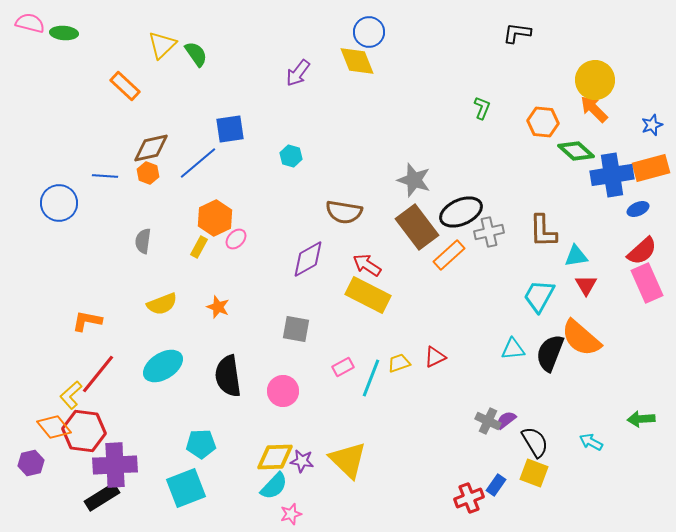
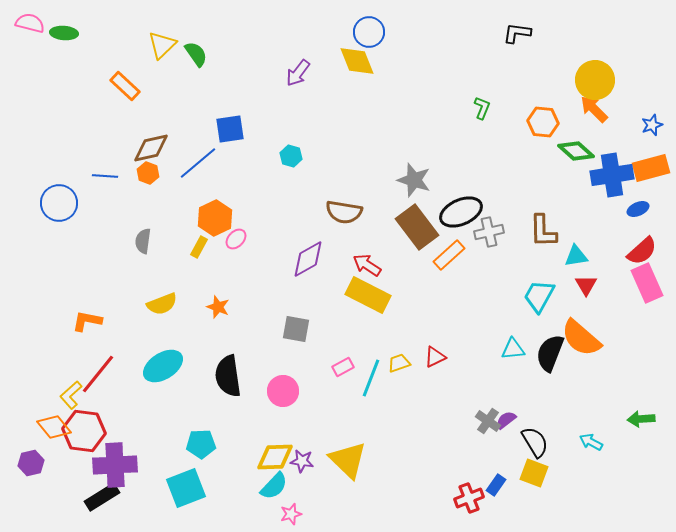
gray cross at (488, 421): rotated 10 degrees clockwise
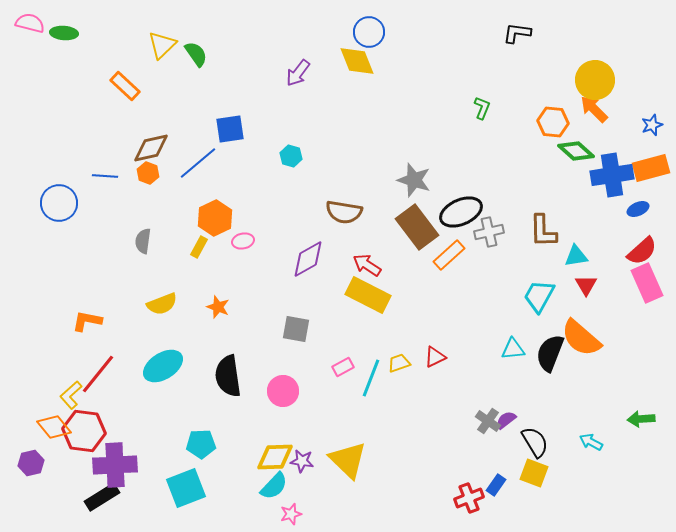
orange hexagon at (543, 122): moved 10 px right
pink ellipse at (236, 239): moved 7 px right, 2 px down; rotated 35 degrees clockwise
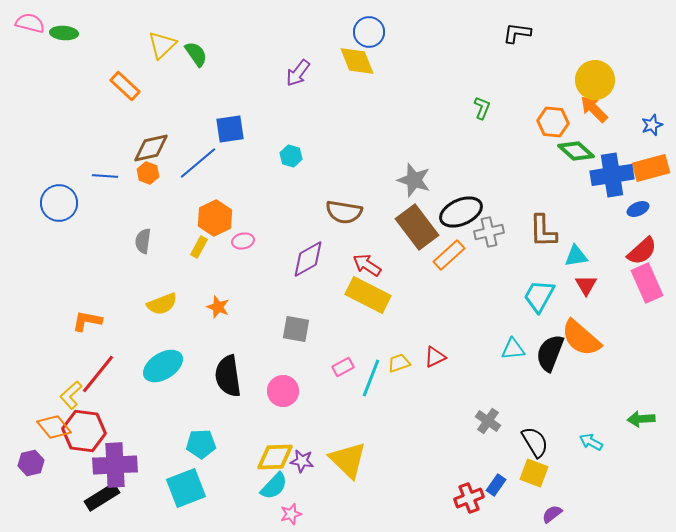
purple semicircle at (506, 420): moved 46 px right, 94 px down
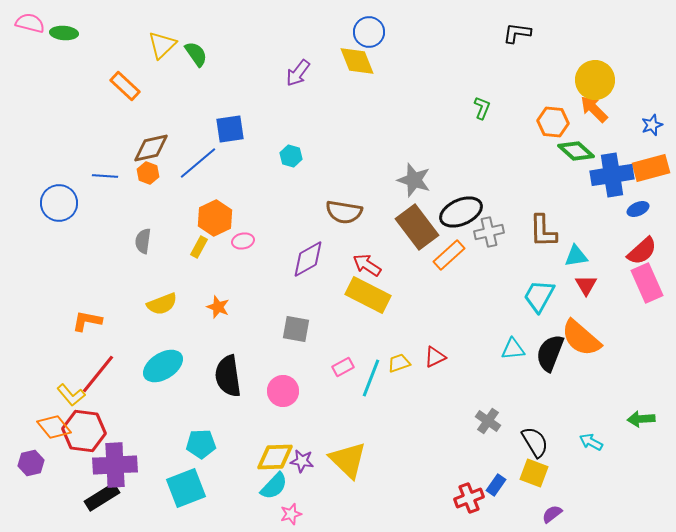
yellow L-shape at (71, 395): rotated 88 degrees counterclockwise
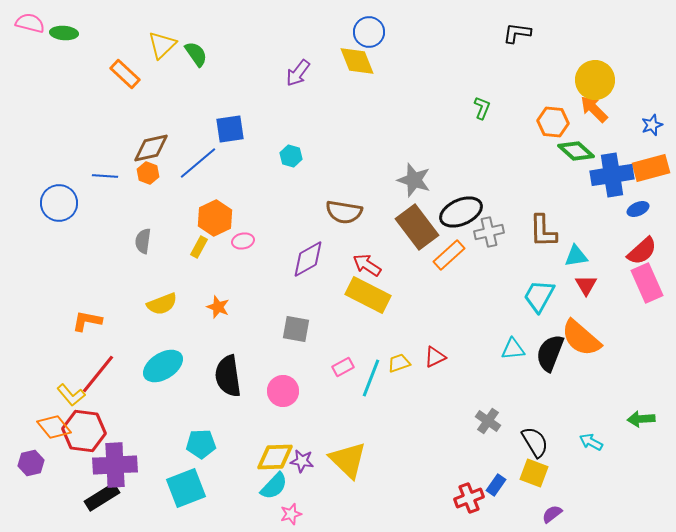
orange rectangle at (125, 86): moved 12 px up
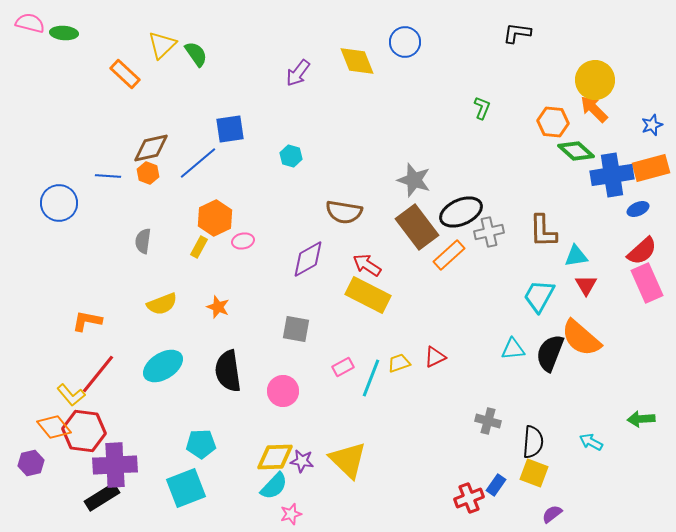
blue circle at (369, 32): moved 36 px right, 10 px down
blue line at (105, 176): moved 3 px right
black semicircle at (228, 376): moved 5 px up
gray cross at (488, 421): rotated 20 degrees counterclockwise
black semicircle at (535, 442): moved 2 px left; rotated 36 degrees clockwise
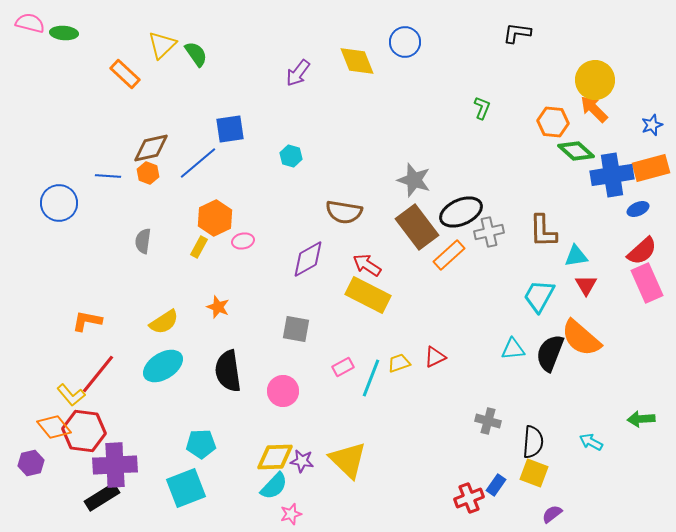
yellow semicircle at (162, 304): moved 2 px right, 18 px down; rotated 12 degrees counterclockwise
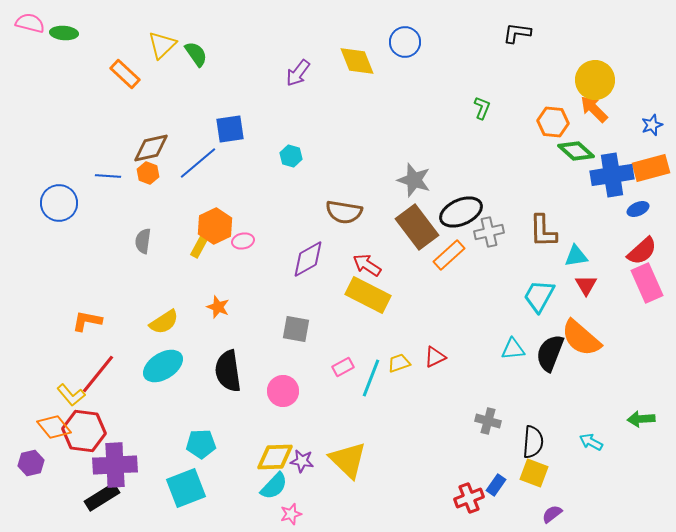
orange hexagon at (215, 218): moved 8 px down
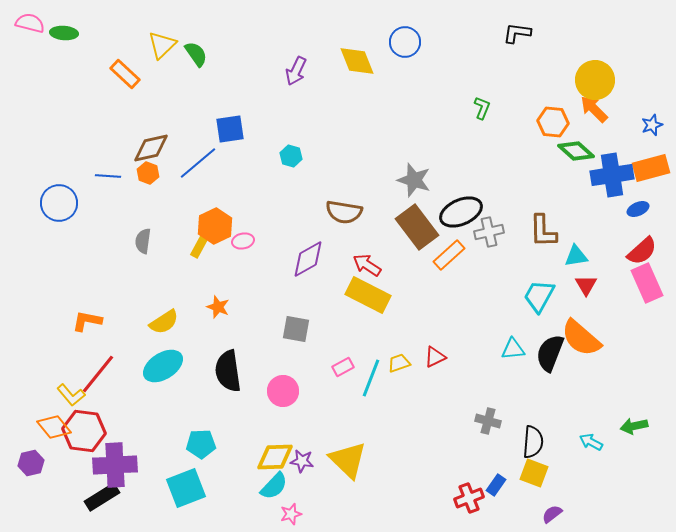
purple arrow at (298, 73): moved 2 px left, 2 px up; rotated 12 degrees counterclockwise
green arrow at (641, 419): moved 7 px left, 7 px down; rotated 8 degrees counterclockwise
